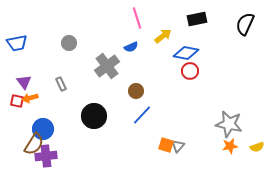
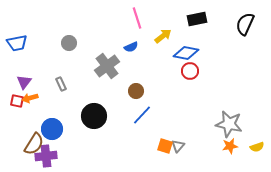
purple triangle: rotated 14 degrees clockwise
blue circle: moved 9 px right
orange square: moved 1 px left, 1 px down
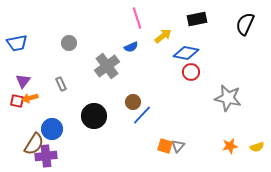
red circle: moved 1 px right, 1 px down
purple triangle: moved 1 px left, 1 px up
brown circle: moved 3 px left, 11 px down
gray star: moved 1 px left, 26 px up
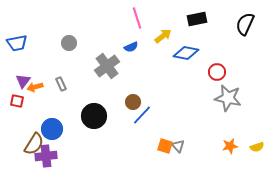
red circle: moved 26 px right
orange arrow: moved 5 px right, 11 px up
gray triangle: rotated 24 degrees counterclockwise
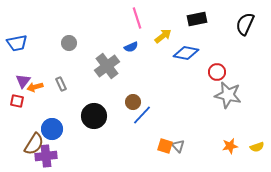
gray star: moved 3 px up
